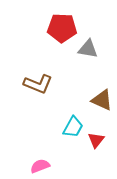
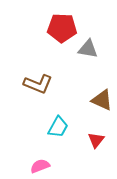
cyan trapezoid: moved 15 px left
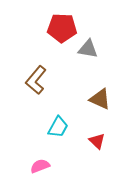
brown L-shape: moved 2 px left, 4 px up; rotated 108 degrees clockwise
brown triangle: moved 2 px left, 1 px up
red triangle: moved 1 px right, 1 px down; rotated 24 degrees counterclockwise
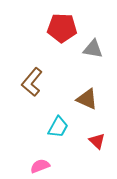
gray triangle: moved 5 px right
brown L-shape: moved 4 px left, 2 px down
brown triangle: moved 13 px left
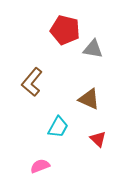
red pentagon: moved 3 px right, 2 px down; rotated 12 degrees clockwise
brown triangle: moved 2 px right
red triangle: moved 1 px right, 2 px up
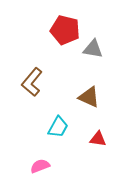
brown triangle: moved 2 px up
red triangle: rotated 36 degrees counterclockwise
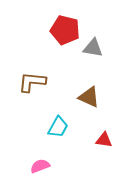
gray triangle: moved 1 px up
brown L-shape: rotated 56 degrees clockwise
red triangle: moved 6 px right, 1 px down
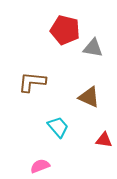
cyan trapezoid: rotated 70 degrees counterclockwise
